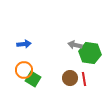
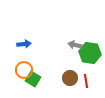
red line: moved 2 px right, 2 px down
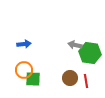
green square: rotated 28 degrees counterclockwise
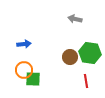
gray arrow: moved 26 px up
brown circle: moved 21 px up
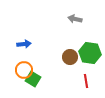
green square: rotated 28 degrees clockwise
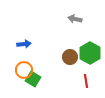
green hexagon: rotated 20 degrees clockwise
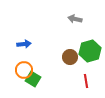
green hexagon: moved 2 px up; rotated 15 degrees clockwise
